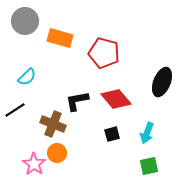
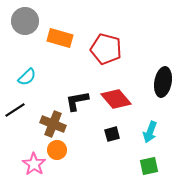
red pentagon: moved 2 px right, 4 px up
black ellipse: moved 1 px right; rotated 12 degrees counterclockwise
cyan arrow: moved 3 px right, 1 px up
orange circle: moved 3 px up
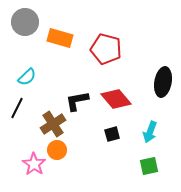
gray circle: moved 1 px down
black line: moved 2 px right, 2 px up; rotated 30 degrees counterclockwise
brown cross: rotated 35 degrees clockwise
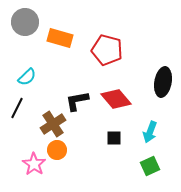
red pentagon: moved 1 px right, 1 px down
black square: moved 2 px right, 4 px down; rotated 14 degrees clockwise
green square: moved 1 px right; rotated 12 degrees counterclockwise
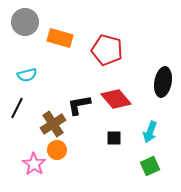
cyan semicircle: moved 2 px up; rotated 30 degrees clockwise
black L-shape: moved 2 px right, 4 px down
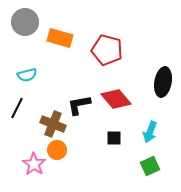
brown cross: rotated 35 degrees counterclockwise
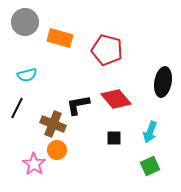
black L-shape: moved 1 px left
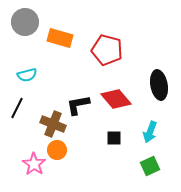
black ellipse: moved 4 px left, 3 px down; rotated 20 degrees counterclockwise
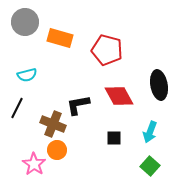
red diamond: moved 3 px right, 3 px up; rotated 12 degrees clockwise
green square: rotated 24 degrees counterclockwise
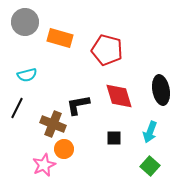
black ellipse: moved 2 px right, 5 px down
red diamond: rotated 12 degrees clockwise
orange circle: moved 7 px right, 1 px up
pink star: moved 10 px right, 1 px down; rotated 15 degrees clockwise
